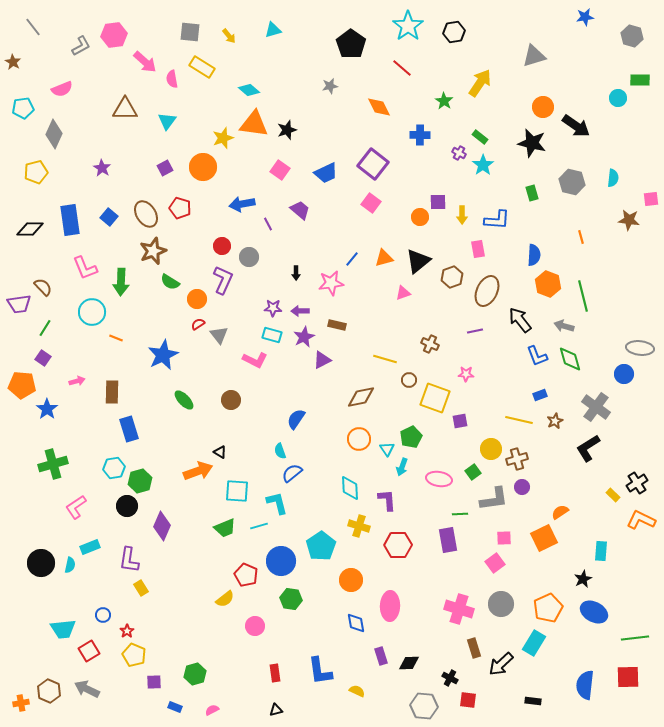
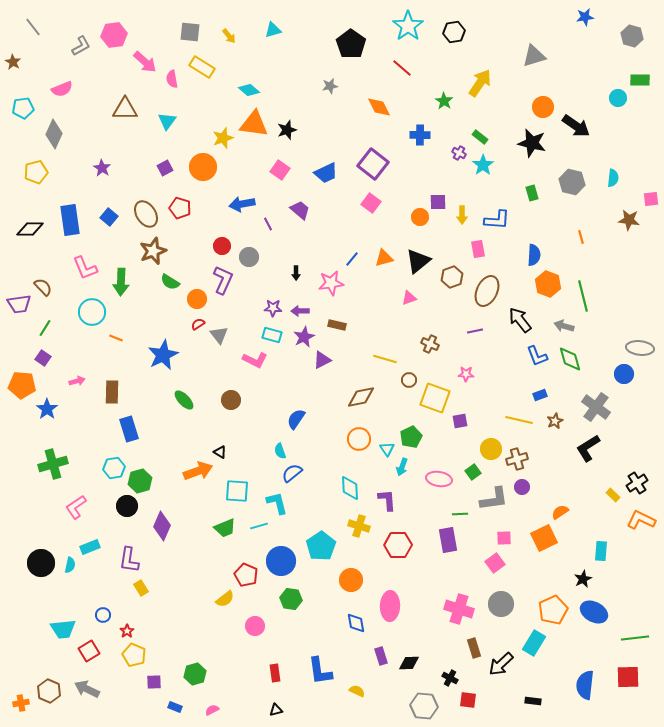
pink triangle at (403, 293): moved 6 px right, 5 px down
orange pentagon at (548, 608): moved 5 px right, 2 px down
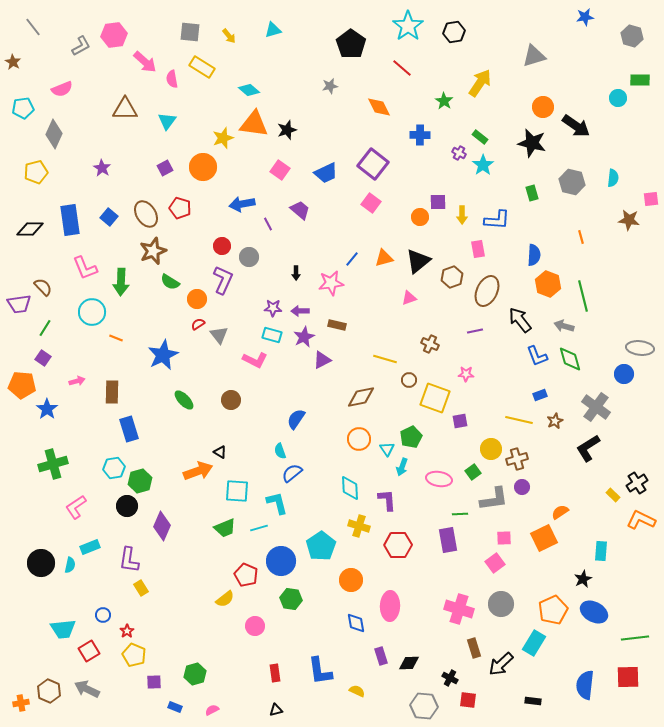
cyan line at (259, 526): moved 2 px down
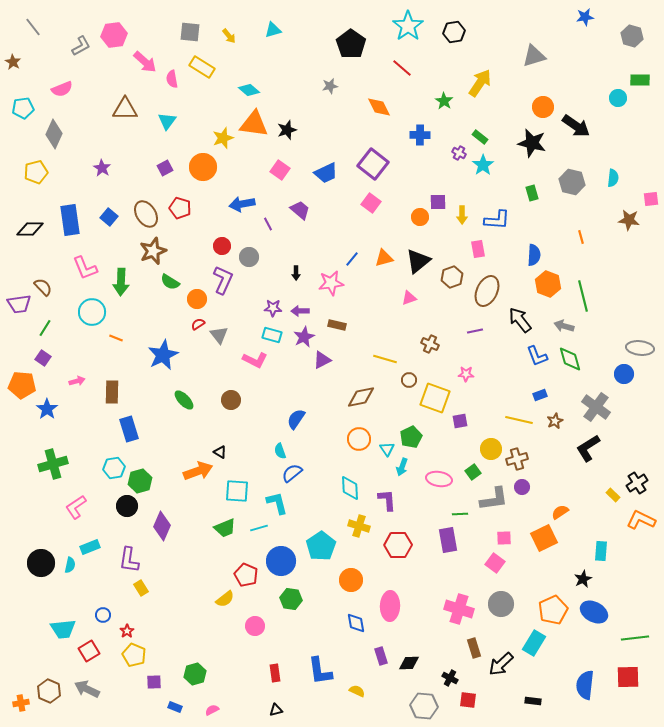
pink square at (495, 563): rotated 18 degrees counterclockwise
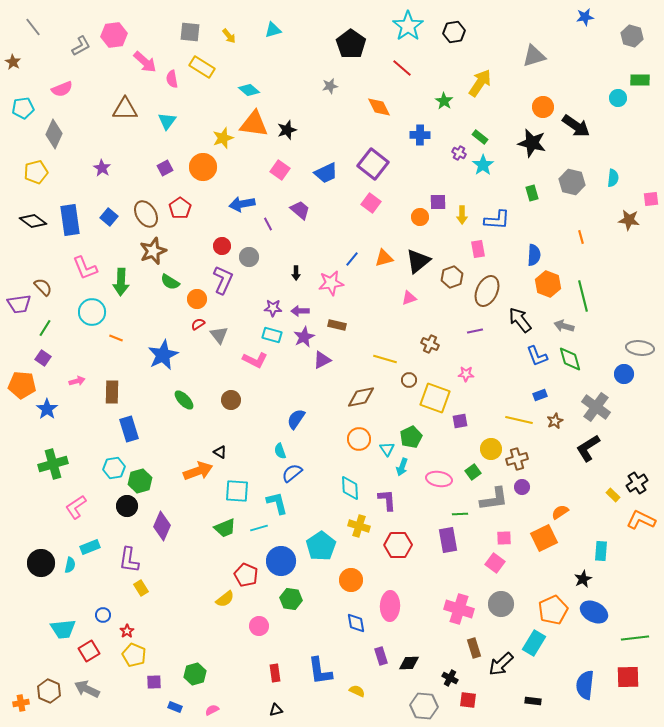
red pentagon at (180, 208): rotated 20 degrees clockwise
black diamond at (30, 229): moved 3 px right, 8 px up; rotated 36 degrees clockwise
pink circle at (255, 626): moved 4 px right
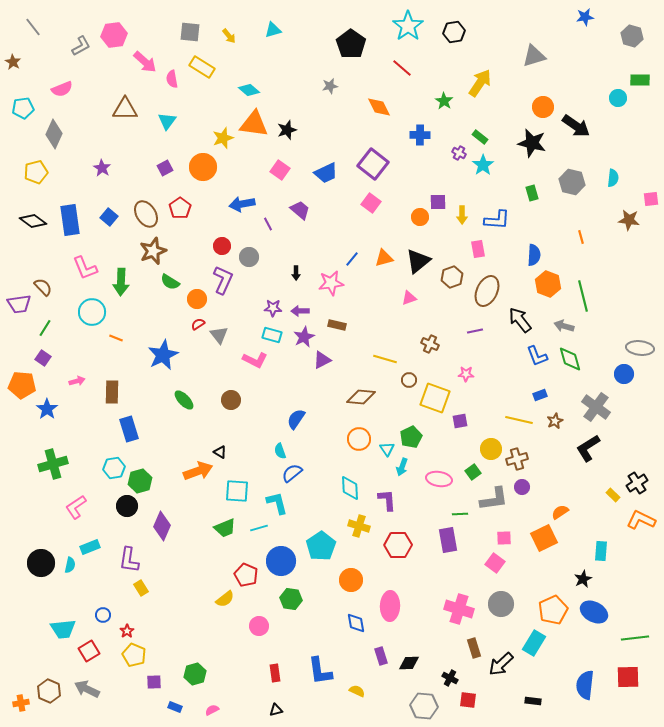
brown diamond at (361, 397): rotated 16 degrees clockwise
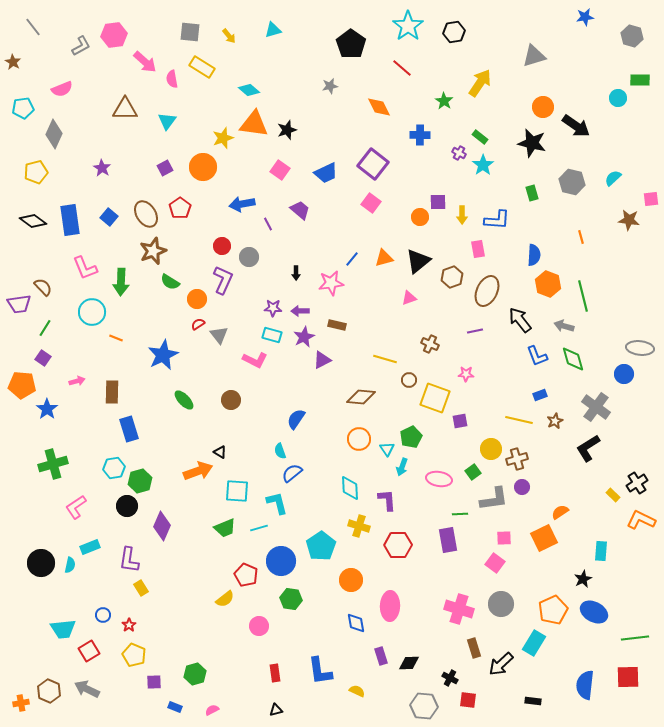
cyan semicircle at (613, 178): rotated 138 degrees counterclockwise
green diamond at (570, 359): moved 3 px right
red star at (127, 631): moved 2 px right, 6 px up
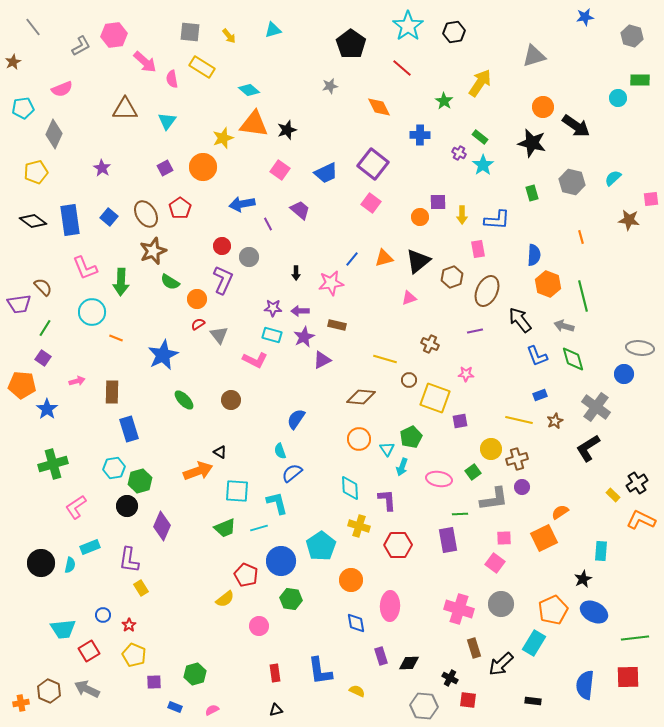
brown star at (13, 62): rotated 14 degrees clockwise
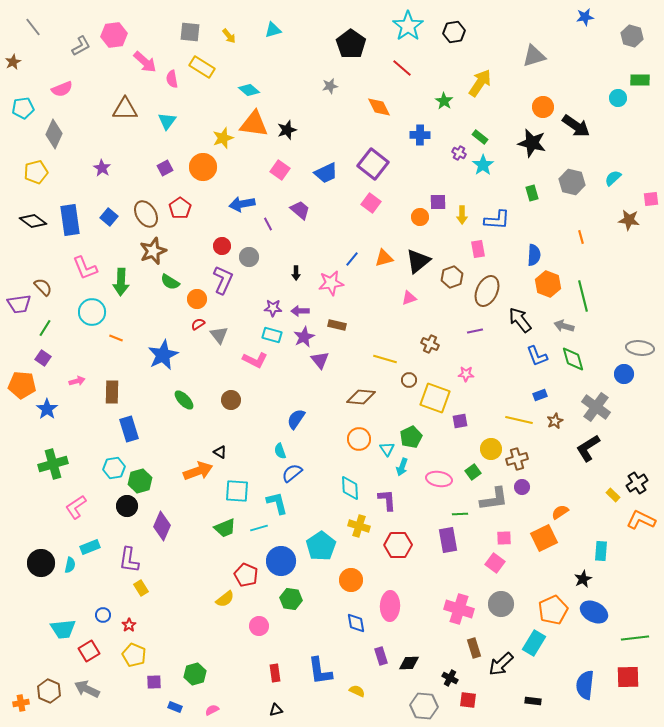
purple triangle at (322, 360): moved 2 px left; rotated 42 degrees counterclockwise
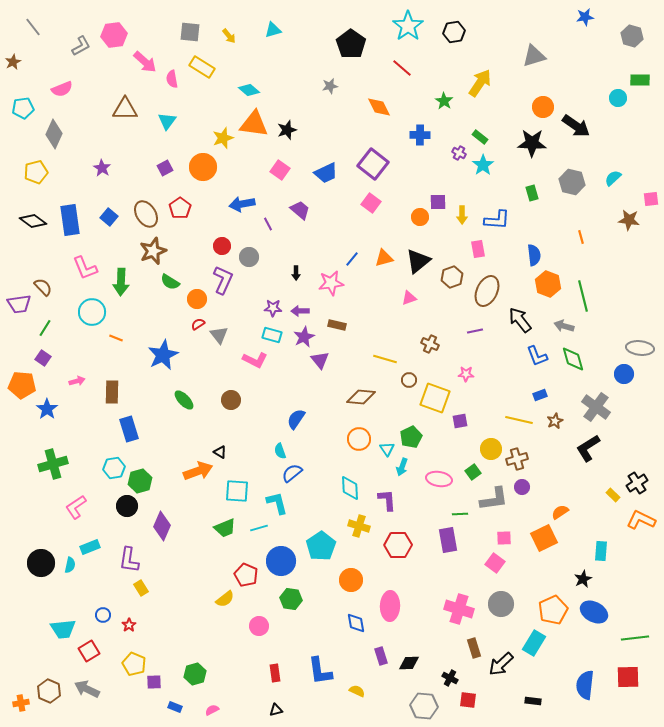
black star at (532, 143): rotated 12 degrees counterclockwise
blue semicircle at (534, 255): rotated 10 degrees counterclockwise
yellow pentagon at (134, 655): moved 9 px down
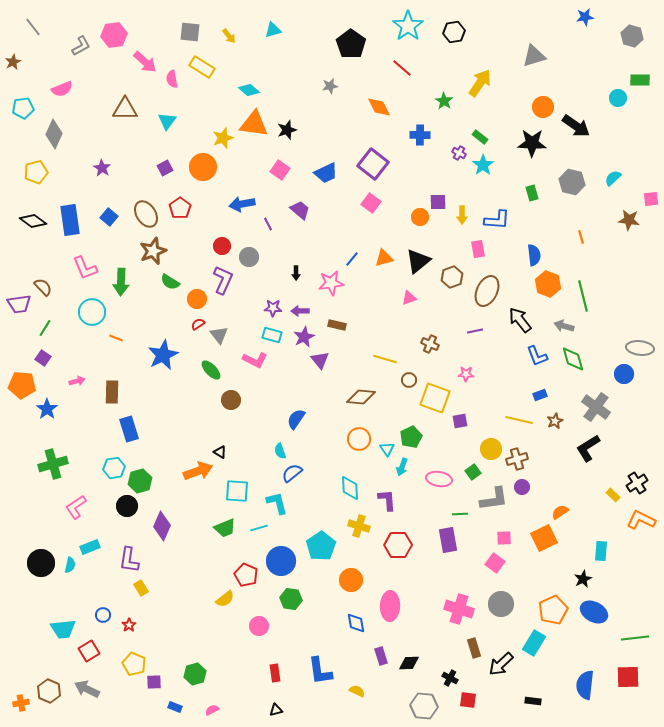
green ellipse at (184, 400): moved 27 px right, 30 px up
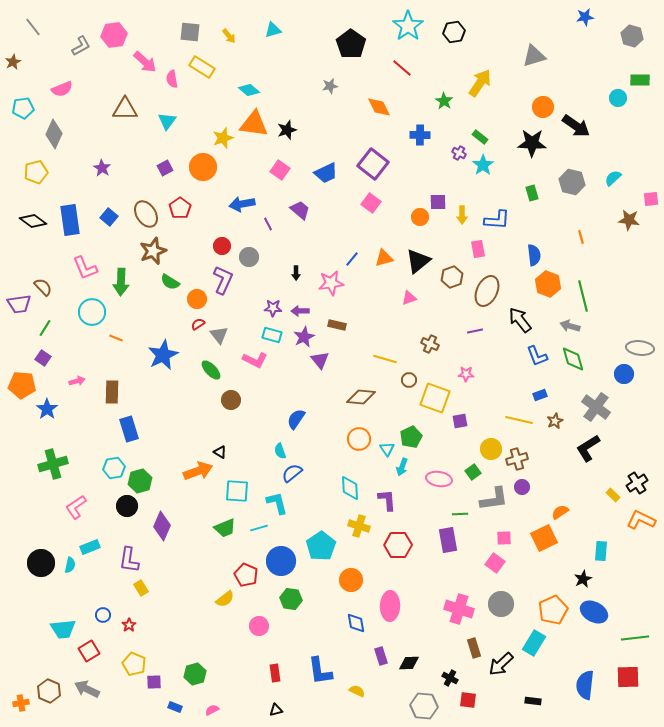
gray arrow at (564, 326): moved 6 px right
